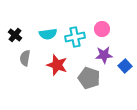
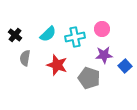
cyan semicircle: rotated 36 degrees counterclockwise
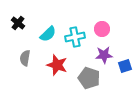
black cross: moved 3 px right, 12 px up
blue square: rotated 24 degrees clockwise
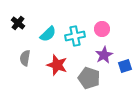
cyan cross: moved 1 px up
purple star: rotated 24 degrees counterclockwise
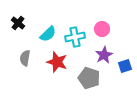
cyan cross: moved 1 px down
red star: moved 3 px up
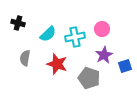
black cross: rotated 24 degrees counterclockwise
red star: moved 2 px down
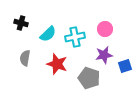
black cross: moved 3 px right
pink circle: moved 3 px right
purple star: rotated 18 degrees clockwise
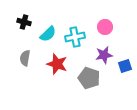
black cross: moved 3 px right, 1 px up
pink circle: moved 2 px up
